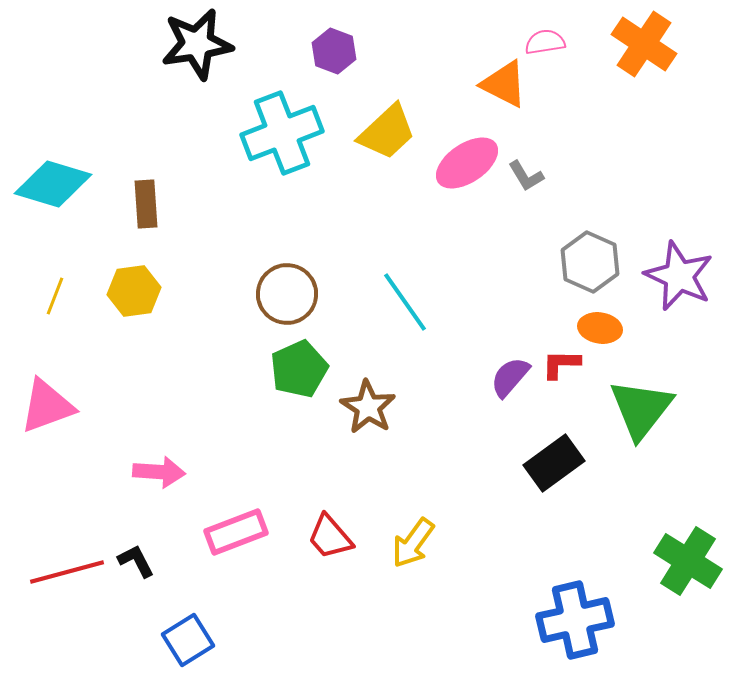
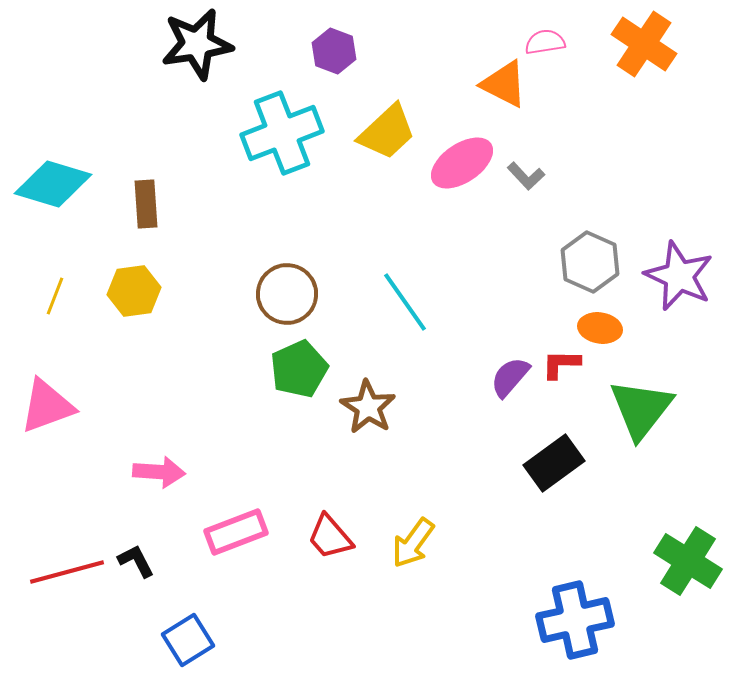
pink ellipse: moved 5 px left
gray L-shape: rotated 12 degrees counterclockwise
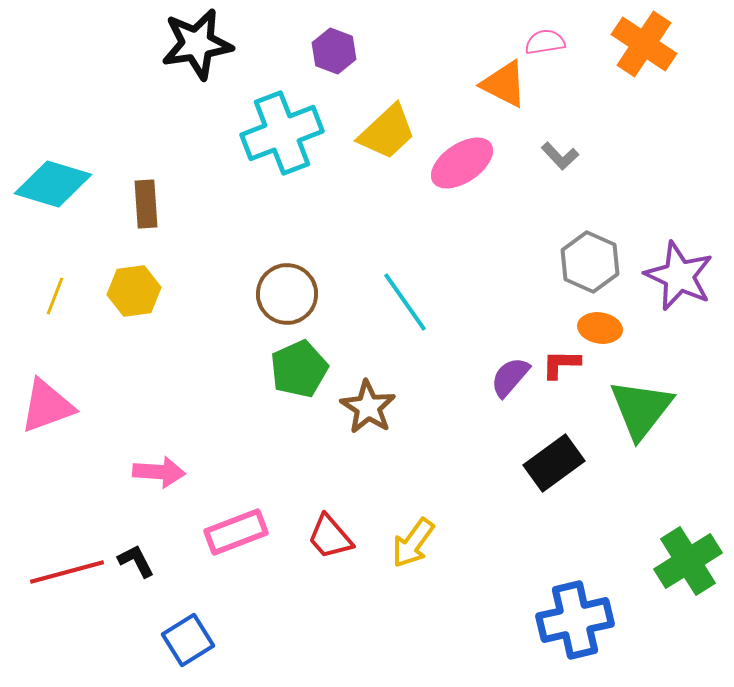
gray L-shape: moved 34 px right, 20 px up
green cross: rotated 26 degrees clockwise
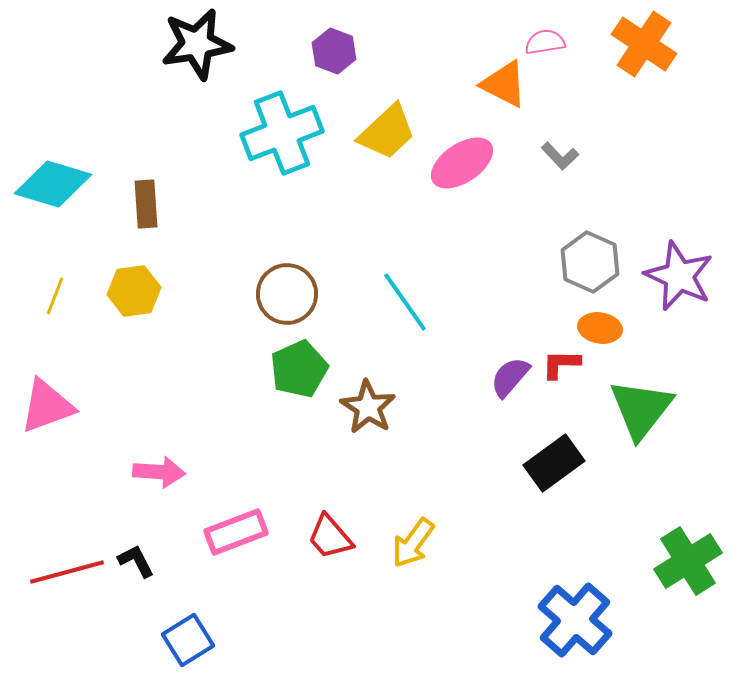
blue cross: rotated 36 degrees counterclockwise
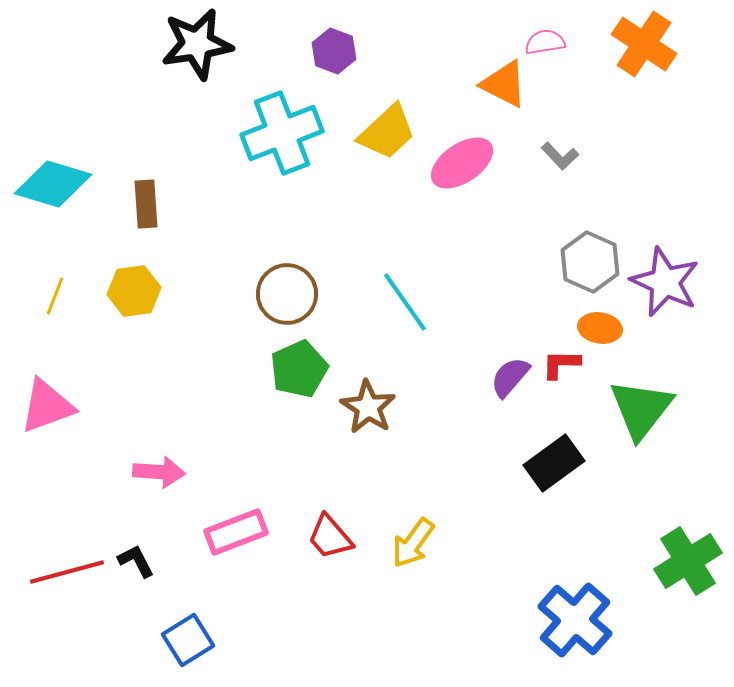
purple star: moved 14 px left, 6 px down
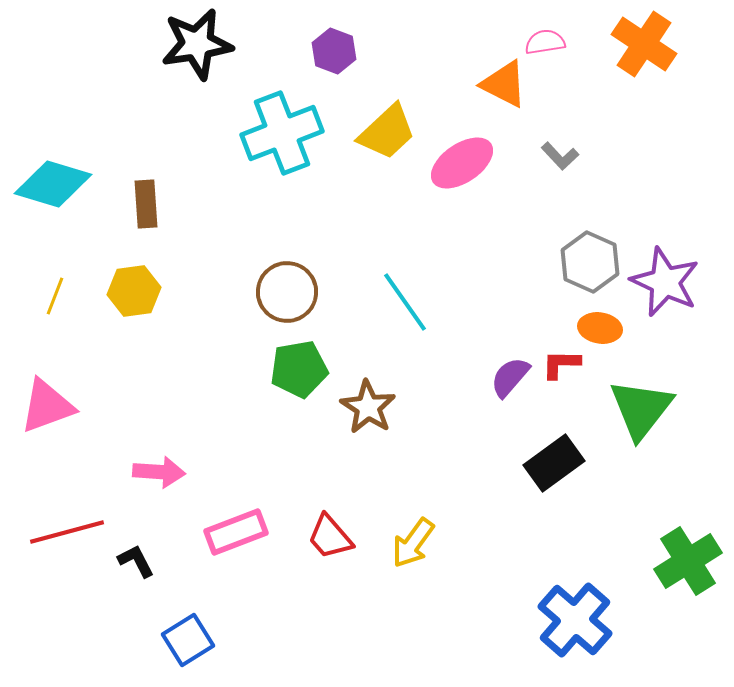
brown circle: moved 2 px up
green pentagon: rotated 14 degrees clockwise
red line: moved 40 px up
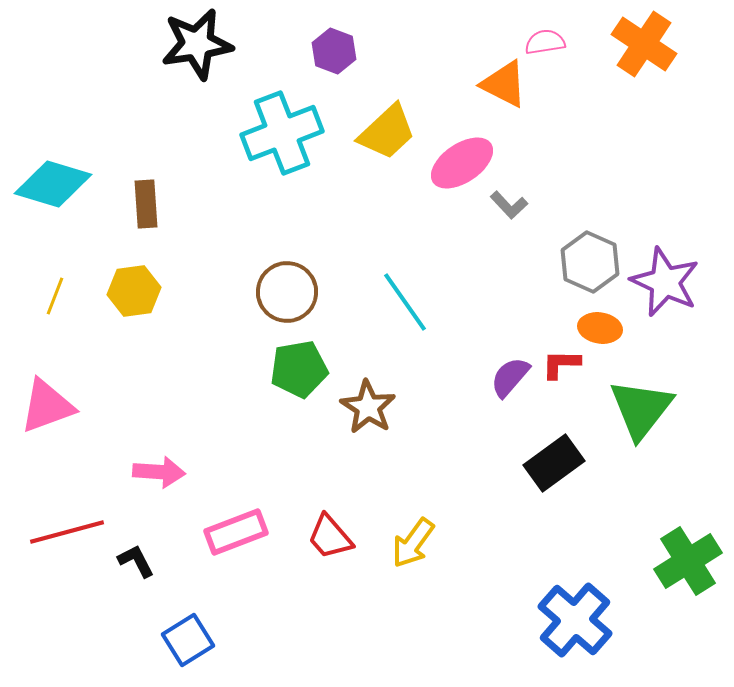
gray L-shape: moved 51 px left, 49 px down
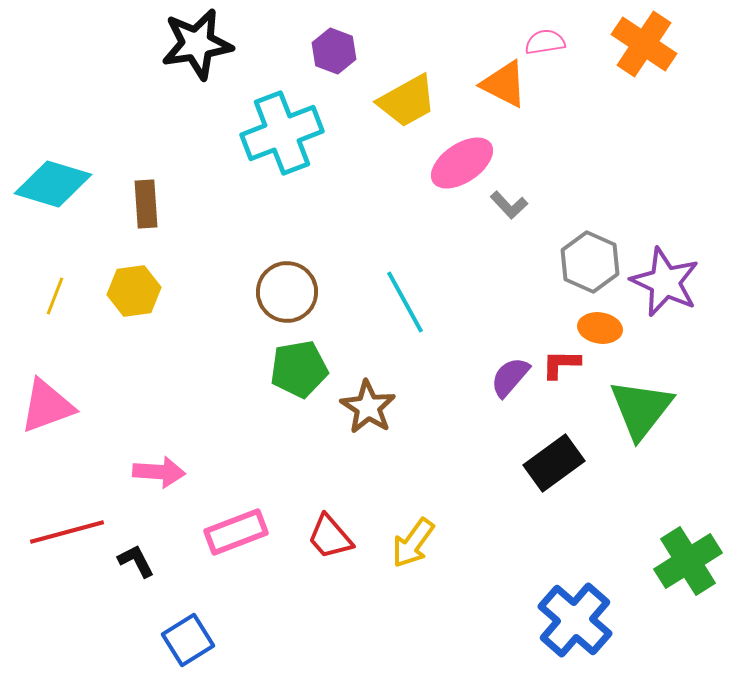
yellow trapezoid: moved 20 px right, 31 px up; rotated 14 degrees clockwise
cyan line: rotated 6 degrees clockwise
